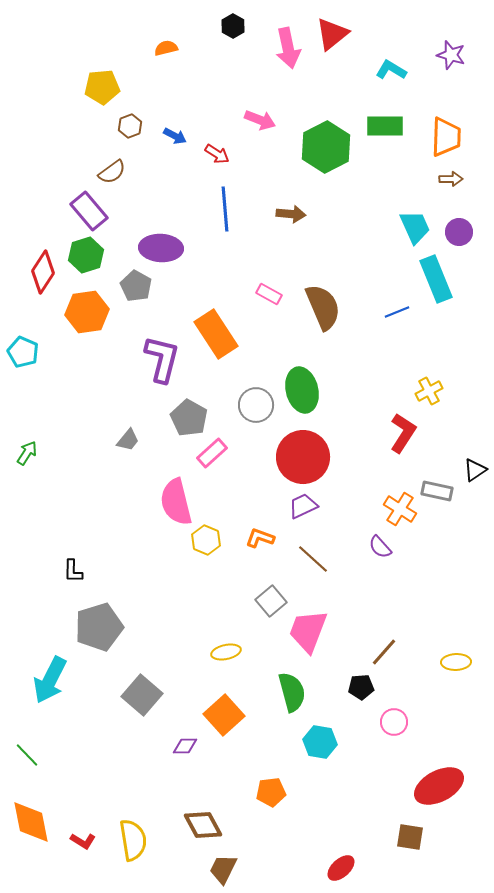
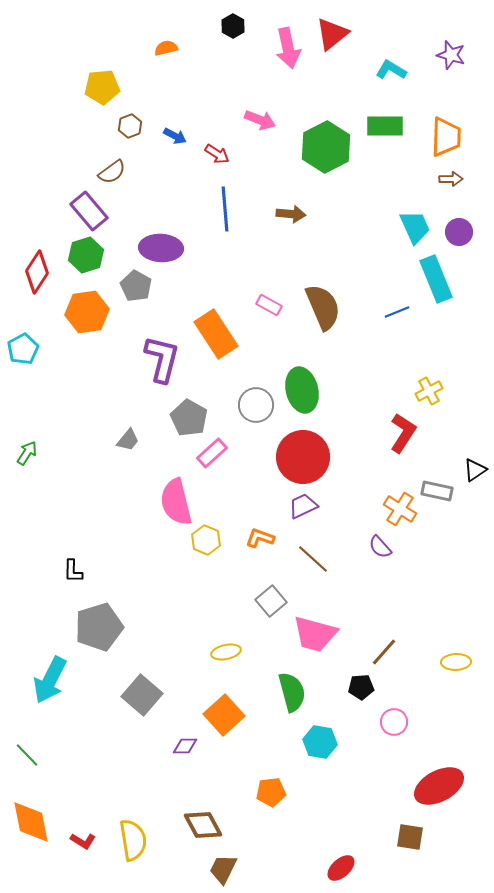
red diamond at (43, 272): moved 6 px left
pink rectangle at (269, 294): moved 11 px down
cyan pentagon at (23, 352): moved 3 px up; rotated 20 degrees clockwise
pink trapezoid at (308, 631): moved 7 px right, 3 px down; rotated 96 degrees counterclockwise
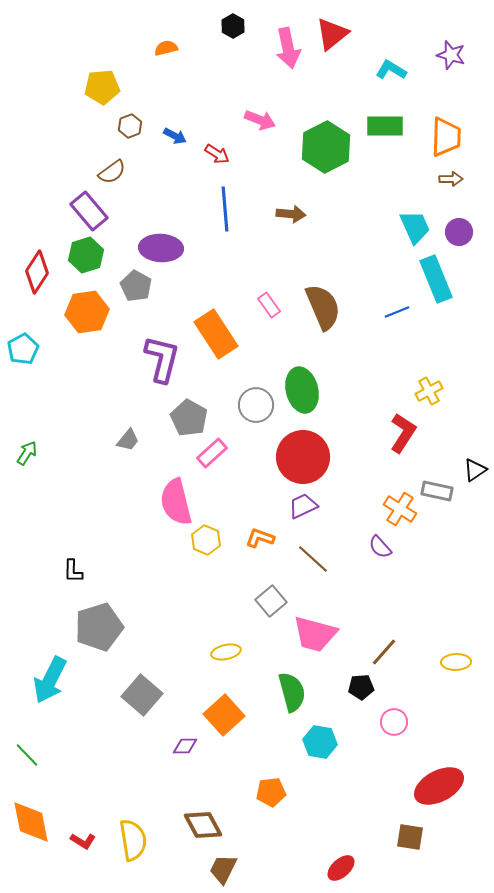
pink rectangle at (269, 305): rotated 25 degrees clockwise
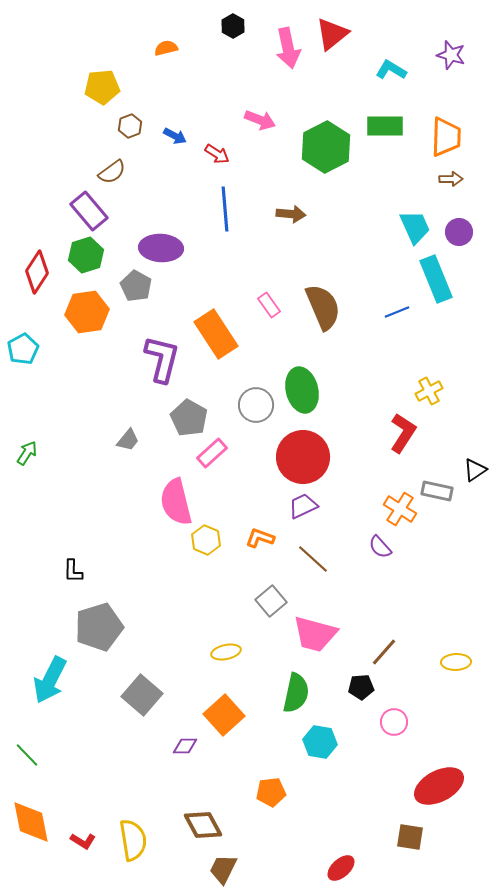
green semicircle at (292, 692): moved 4 px right, 1 px down; rotated 27 degrees clockwise
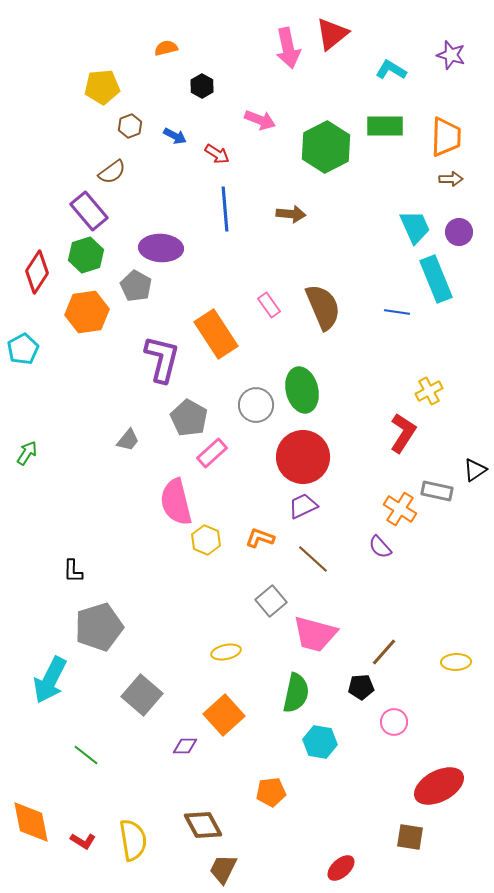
black hexagon at (233, 26): moved 31 px left, 60 px down
blue line at (397, 312): rotated 30 degrees clockwise
green line at (27, 755): moved 59 px right; rotated 8 degrees counterclockwise
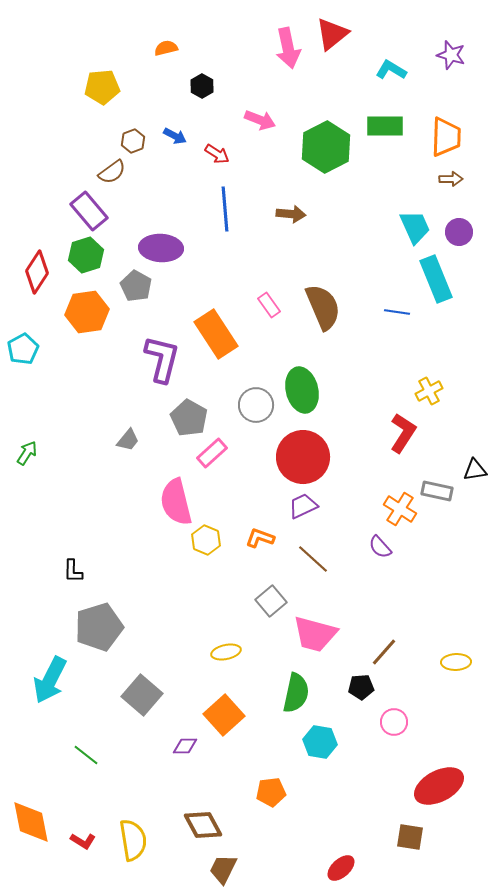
brown hexagon at (130, 126): moved 3 px right, 15 px down
black triangle at (475, 470): rotated 25 degrees clockwise
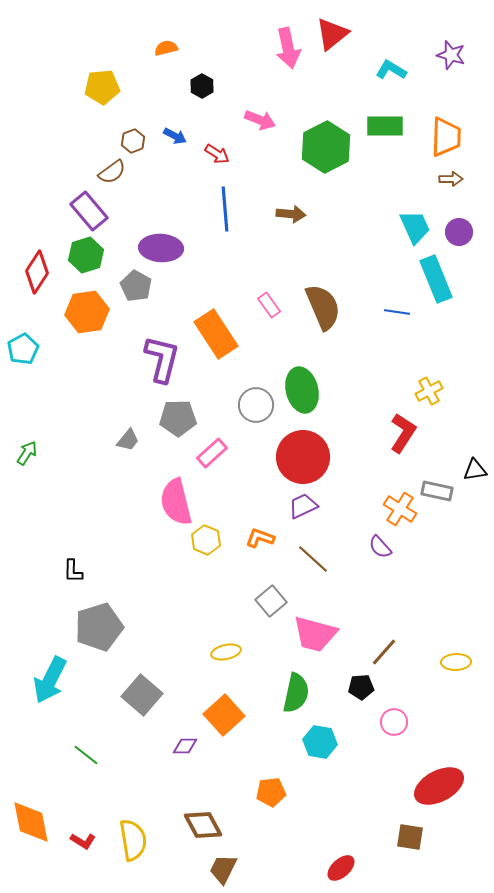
gray pentagon at (189, 418): moved 11 px left; rotated 30 degrees counterclockwise
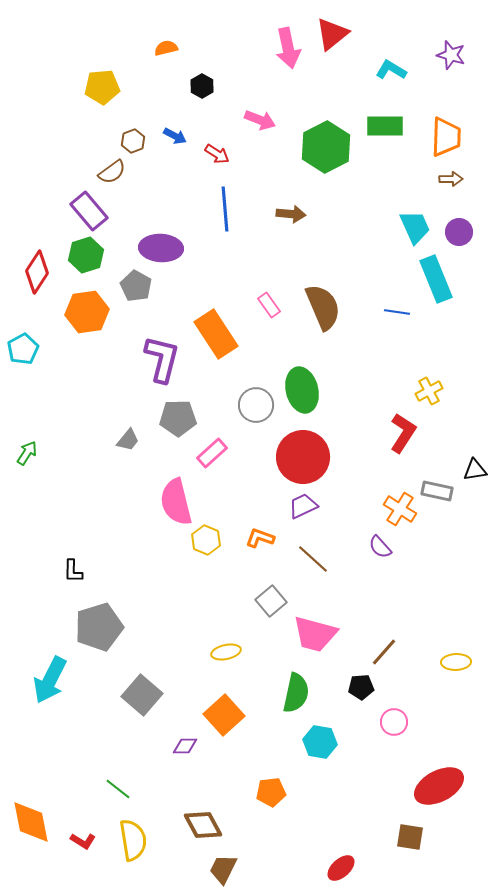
green line at (86, 755): moved 32 px right, 34 px down
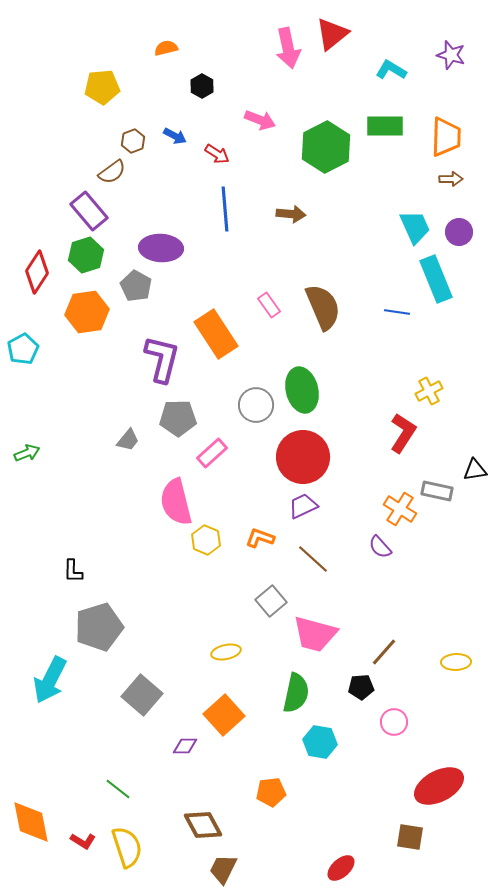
green arrow at (27, 453): rotated 35 degrees clockwise
yellow semicircle at (133, 840): moved 6 px left, 7 px down; rotated 9 degrees counterclockwise
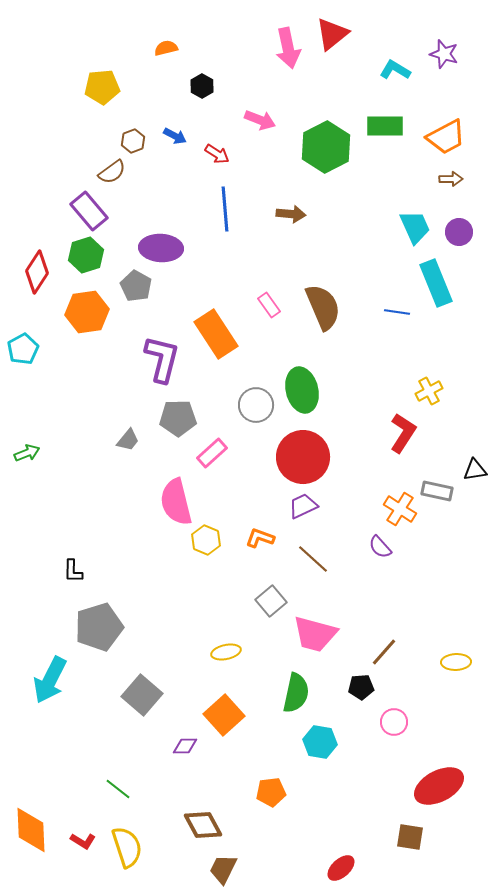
purple star at (451, 55): moved 7 px left, 1 px up
cyan L-shape at (391, 70): moved 4 px right
orange trapezoid at (446, 137): rotated 60 degrees clockwise
cyan rectangle at (436, 279): moved 4 px down
orange diamond at (31, 822): moved 8 px down; rotated 9 degrees clockwise
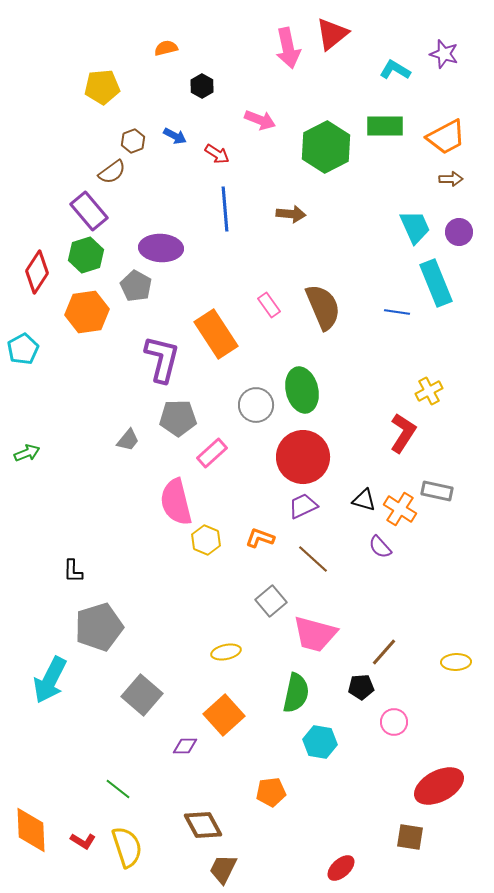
black triangle at (475, 470): moved 111 px left, 30 px down; rotated 25 degrees clockwise
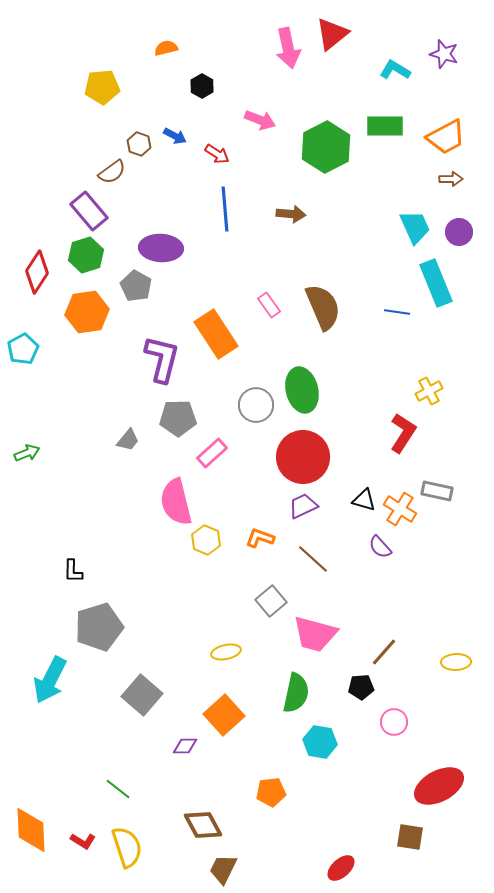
brown hexagon at (133, 141): moved 6 px right, 3 px down; rotated 20 degrees counterclockwise
